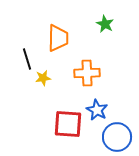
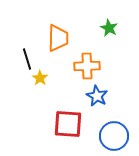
green star: moved 4 px right, 4 px down
orange cross: moved 7 px up
yellow star: moved 3 px left; rotated 28 degrees counterclockwise
blue star: moved 14 px up
blue circle: moved 3 px left, 1 px up
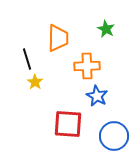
green star: moved 3 px left, 1 px down
yellow star: moved 5 px left, 4 px down
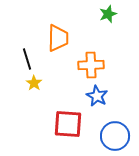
green star: moved 2 px right, 15 px up; rotated 24 degrees clockwise
orange cross: moved 4 px right, 1 px up
yellow star: moved 1 px left, 1 px down
blue circle: moved 1 px right
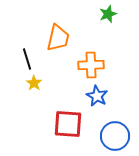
orange trapezoid: rotated 12 degrees clockwise
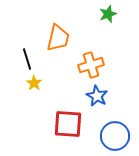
orange cross: rotated 15 degrees counterclockwise
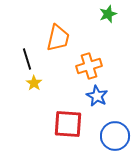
orange cross: moved 2 px left, 1 px down
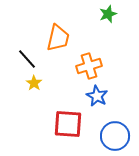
black line: rotated 25 degrees counterclockwise
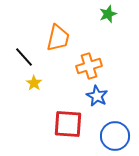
black line: moved 3 px left, 2 px up
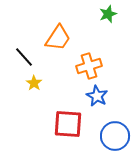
orange trapezoid: rotated 20 degrees clockwise
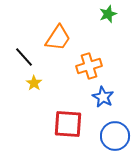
blue star: moved 6 px right, 1 px down
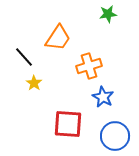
green star: rotated 12 degrees clockwise
